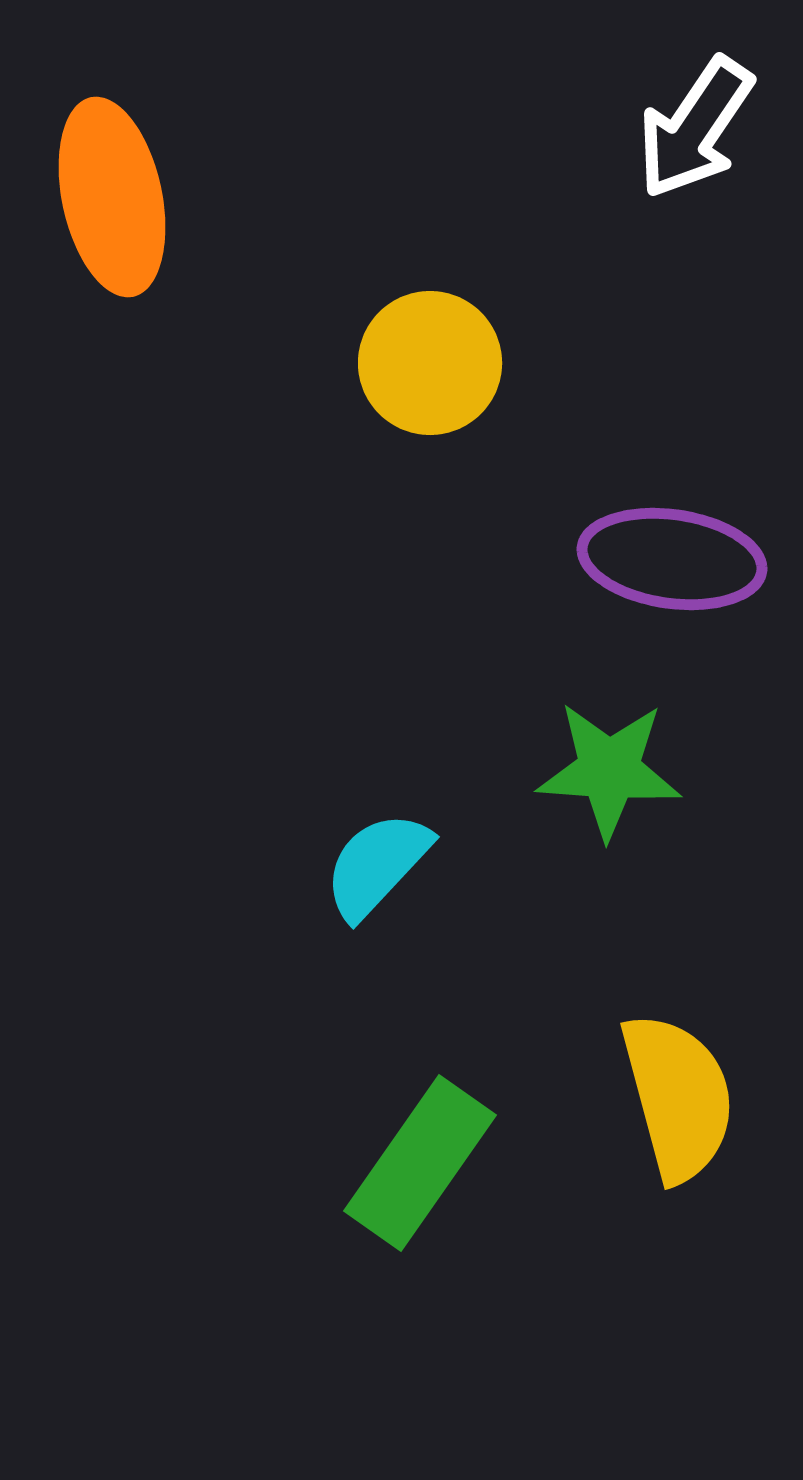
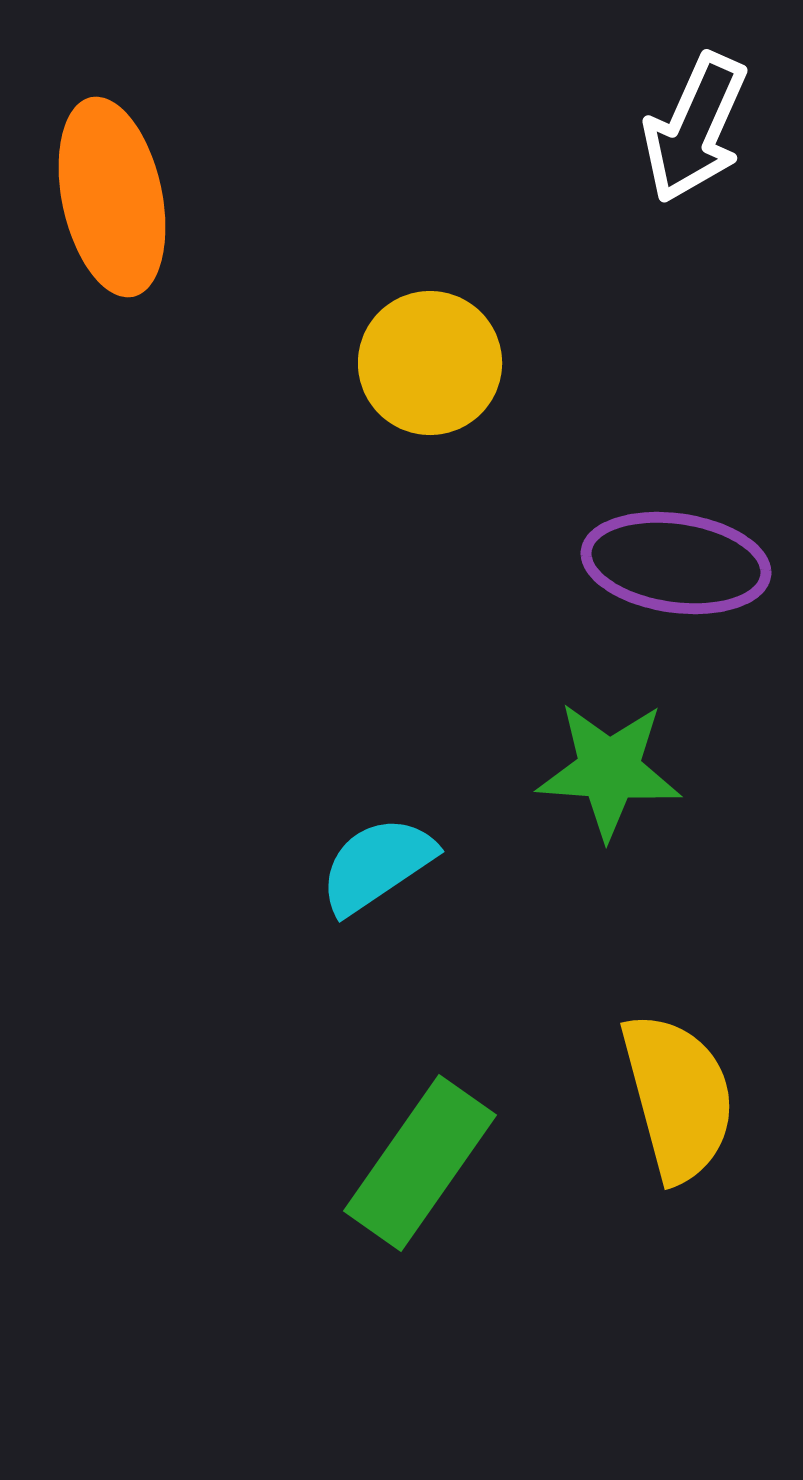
white arrow: rotated 10 degrees counterclockwise
purple ellipse: moved 4 px right, 4 px down
cyan semicircle: rotated 13 degrees clockwise
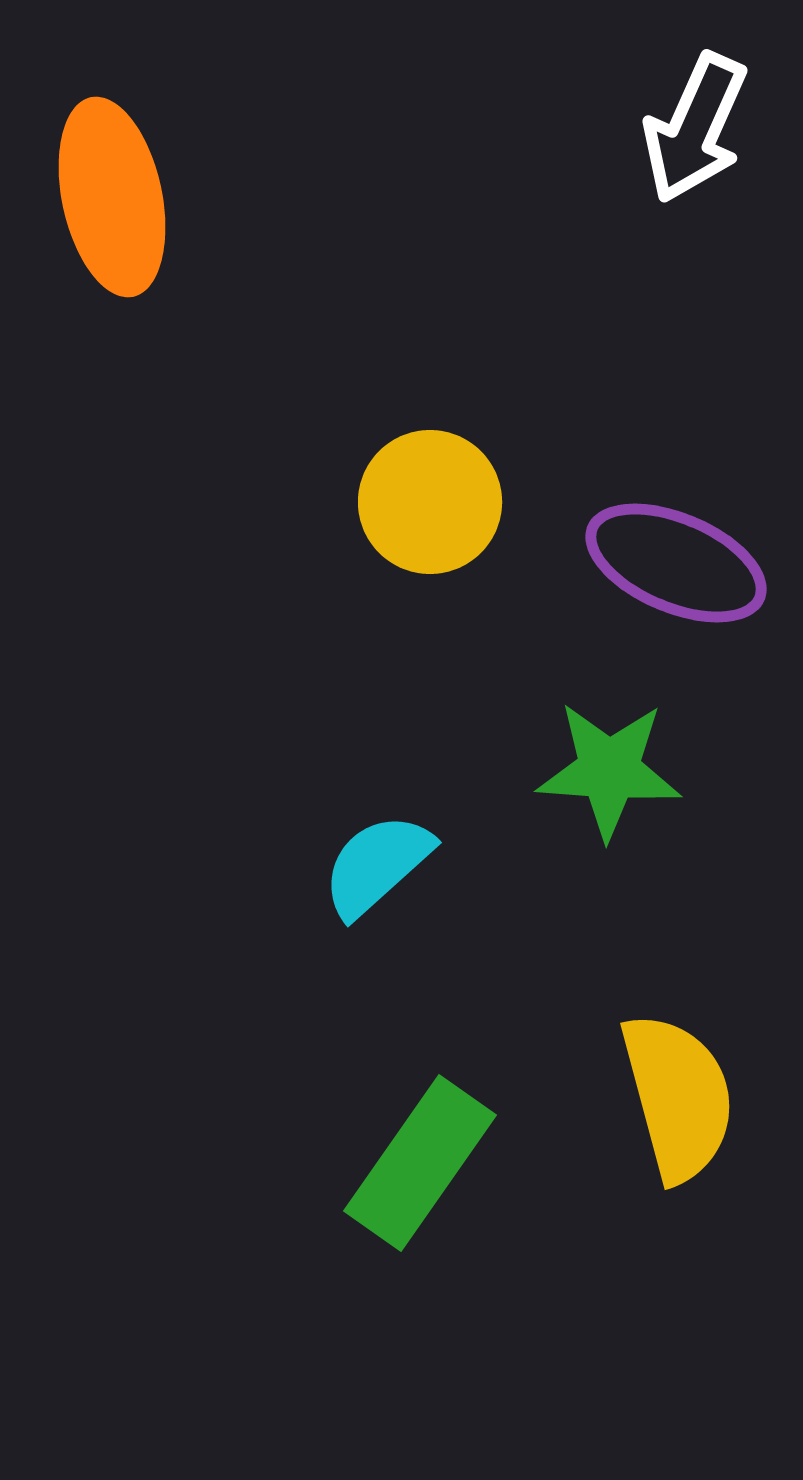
yellow circle: moved 139 px down
purple ellipse: rotated 15 degrees clockwise
cyan semicircle: rotated 8 degrees counterclockwise
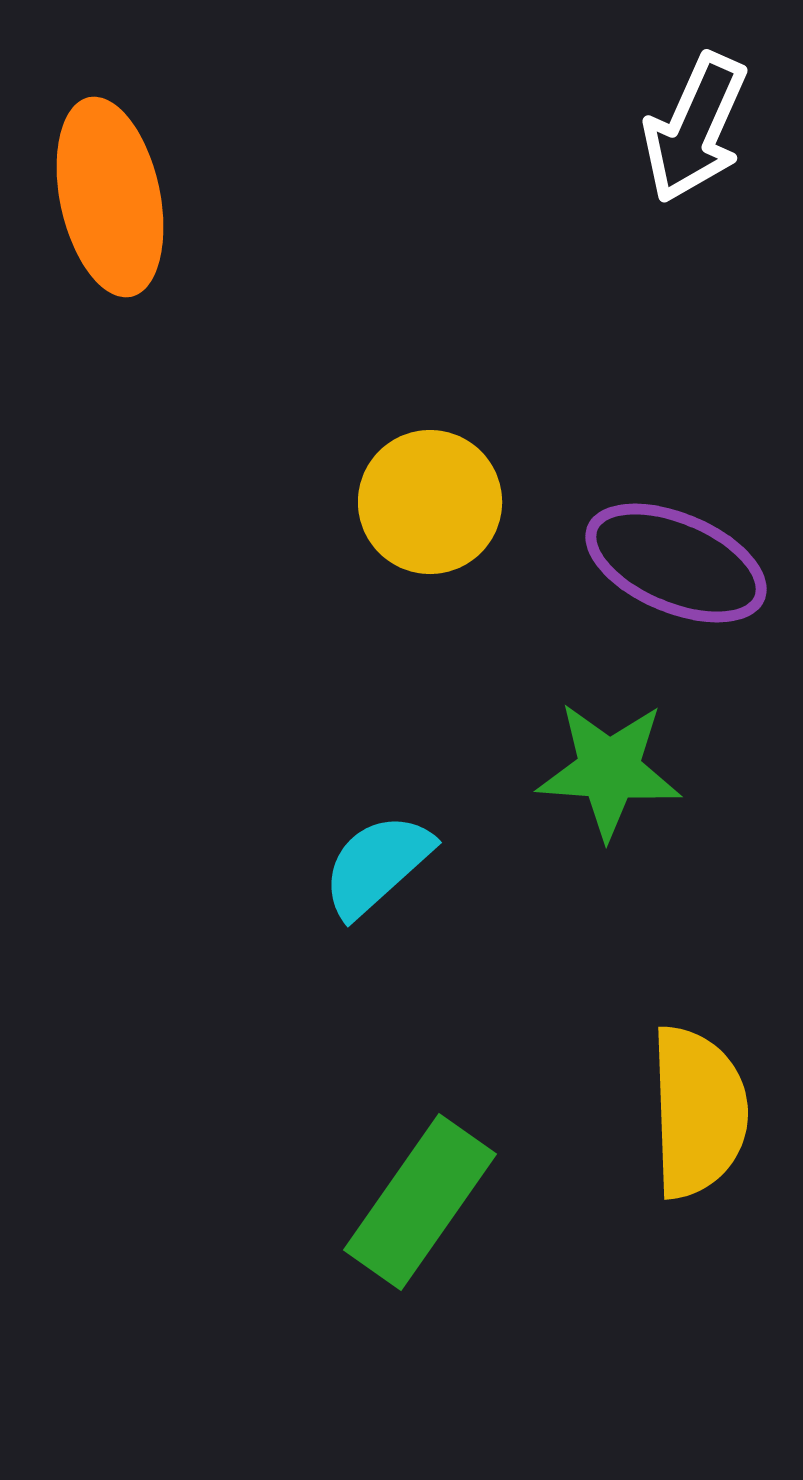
orange ellipse: moved 2 px left
yellow semicircle: moved 20 px right, 15 px down; rotated 13 degrees clockwise
green rectangle: moved 39 px down
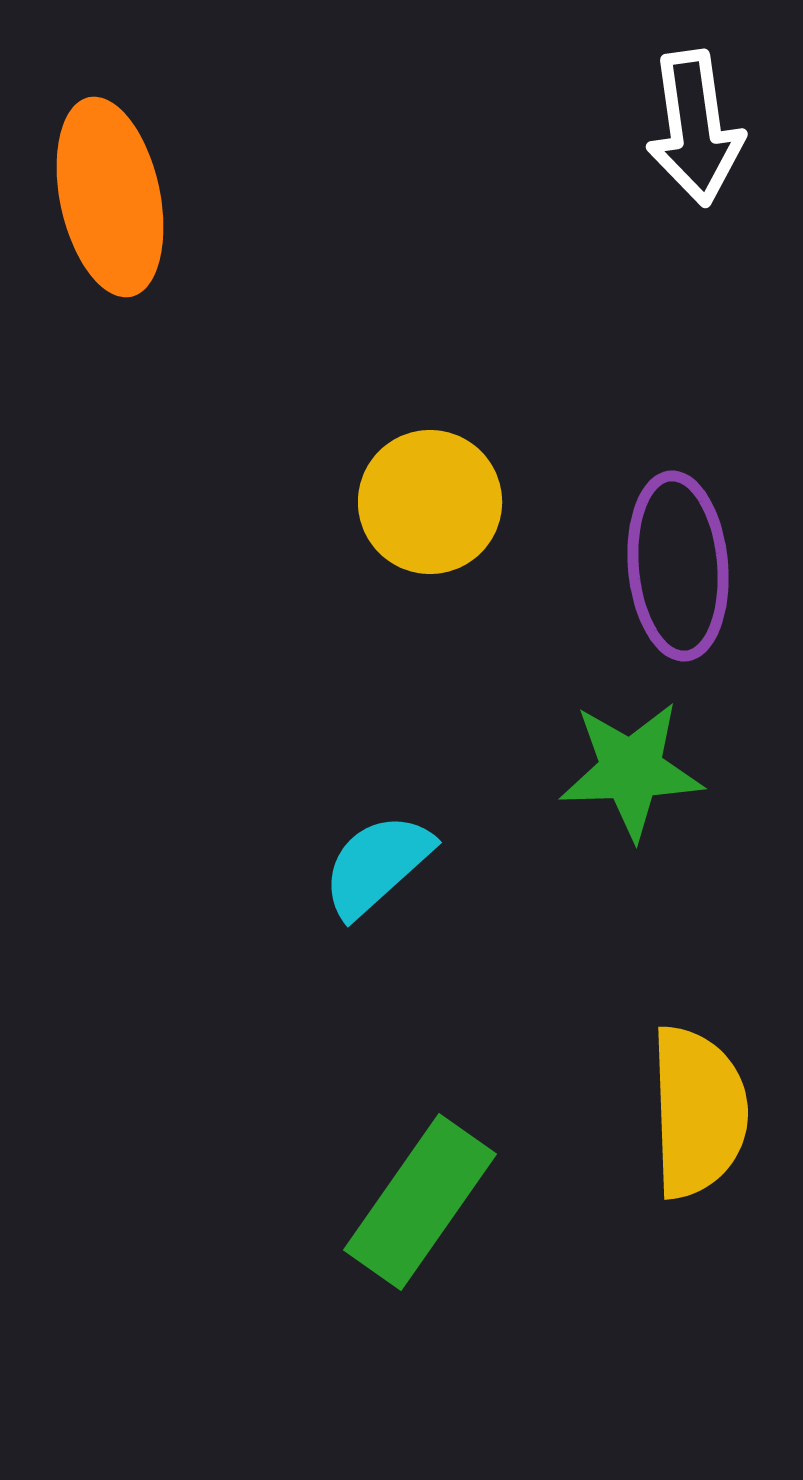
white arrow: rotated 32 degrees counterclockwise
purple ellipse: moved 2 px right, 3 px down; rotated 62 degrees clockwise
green star: moved 22 px right; rotated 6 degrees counterclockwise
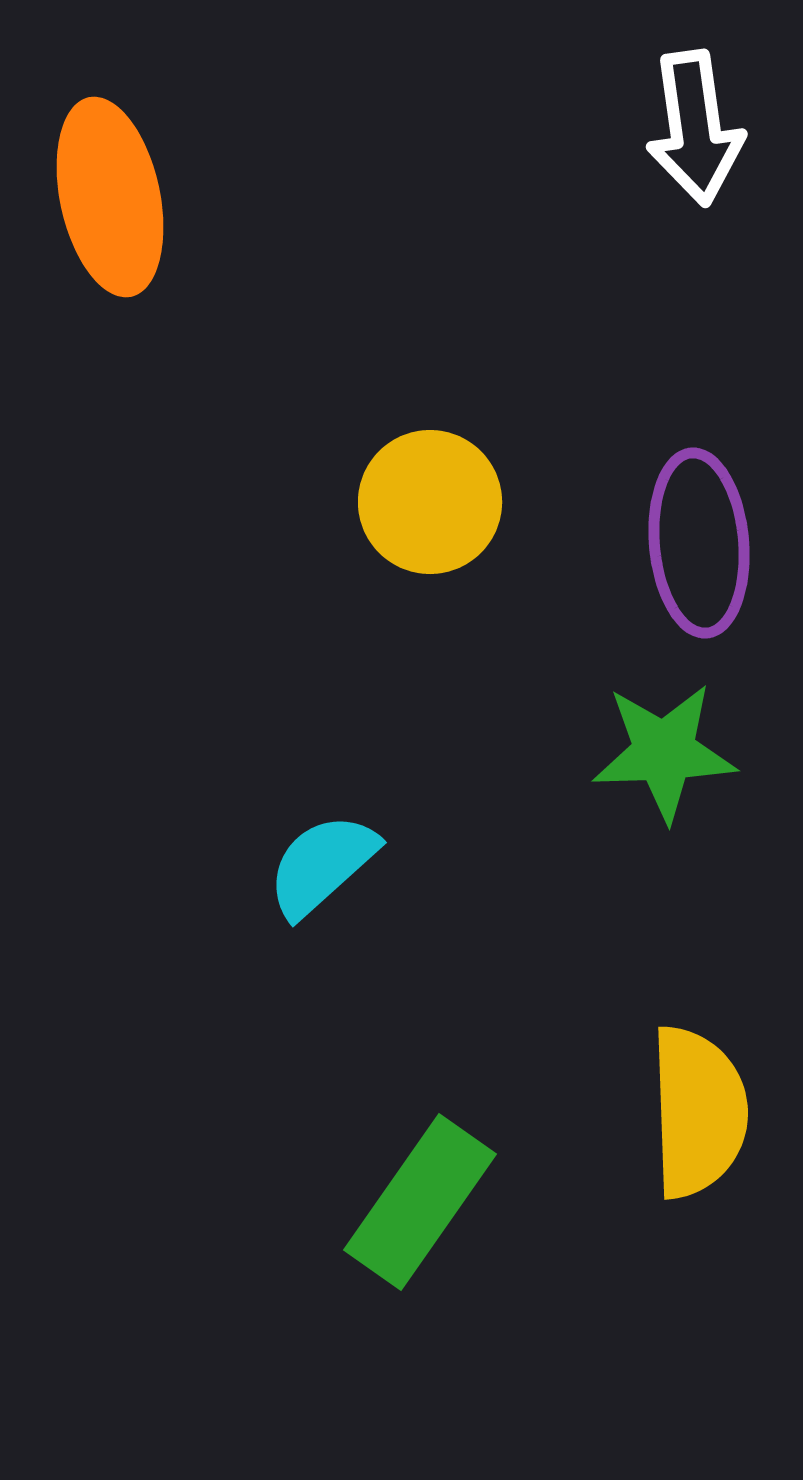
purple ellipse: moved 21 px right, 23 px up
green star: moved 33 px right, 18 px up
cyan semicircle: moved 55 px left
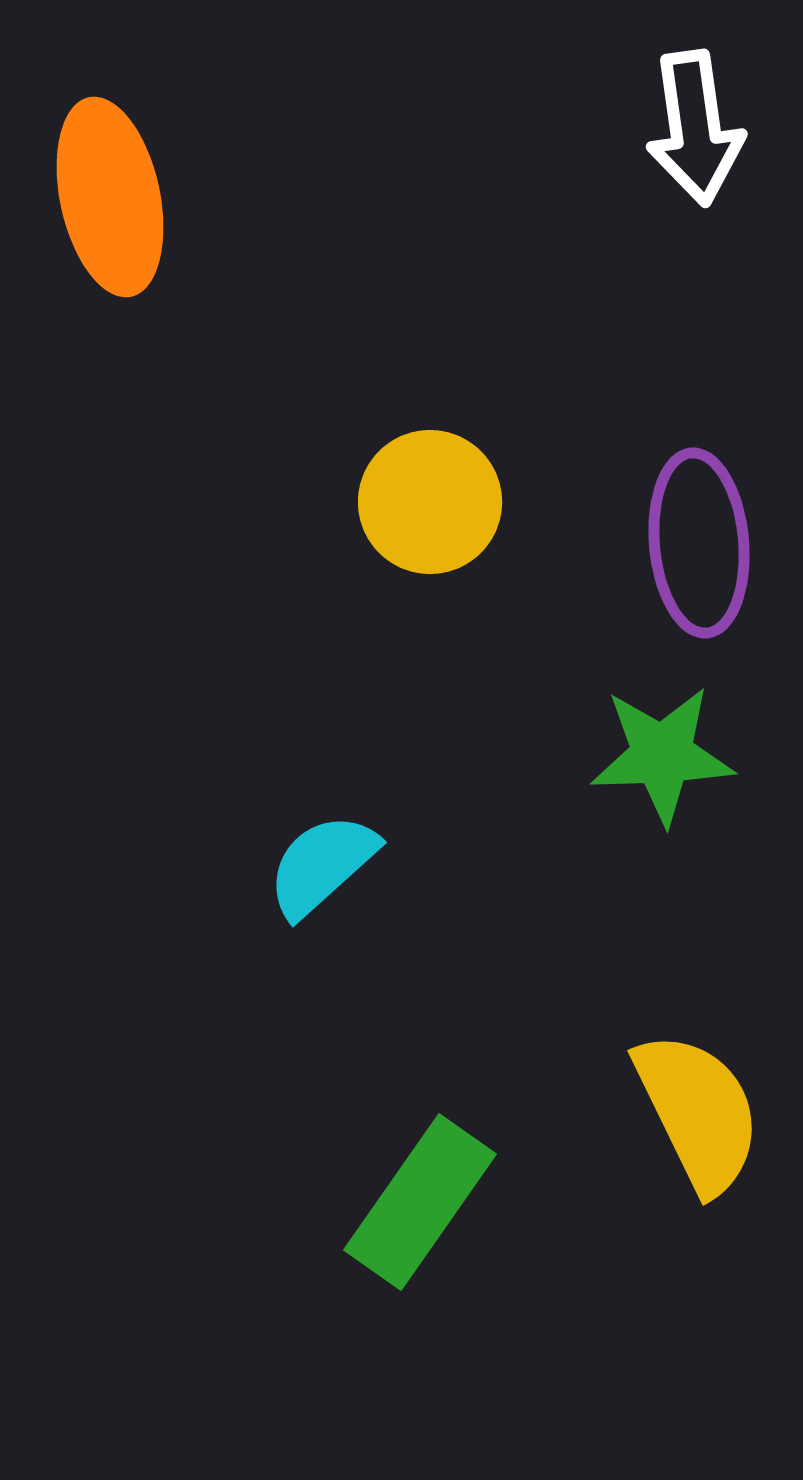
green star: moved 2 px left, 3 px down
yellow semicircle: rotated 24 degrees counterclockwise
